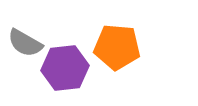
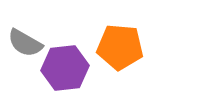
orange pentagon: moved 3 px right
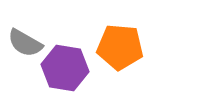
purple hexagon: rotated 15 degrees clockwise
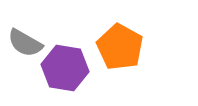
orange pentagon: rotated 24 degrees clockwise
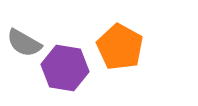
gray semicircle: moved 1 px left
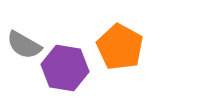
gray semicircle: moved 2 px down
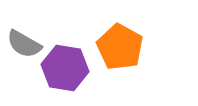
gray semicircle: moved 1 px up
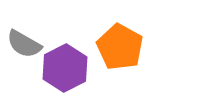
purple hexagon: rotated 24 degrees clockwise
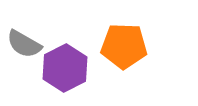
orange pentagon: moved 4 px right, 1 px up; rotated 27 degrees counterclockwise
